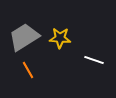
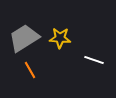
gray trapezoid: moved 1 px down
orange line: moved 2 px right
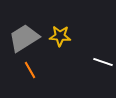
yellow star: moved 2 px up
white line: moved 9 px right, 2 px down
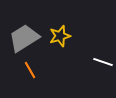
yellow star: rotated 20 degrees counterclockwise
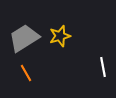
white line: moved 5 px down; rotated 60 degrees clockwise
orange line: moved 4 px left, 3 px down
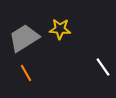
yellow star: moved 7 px up; rotated 20 degrees clockwise
white line: rotated 24 degrees counterclockwise
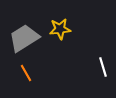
yellow star: rotated 10 degrees counterclockwise
white line: rotated 18 degrees clockwise
